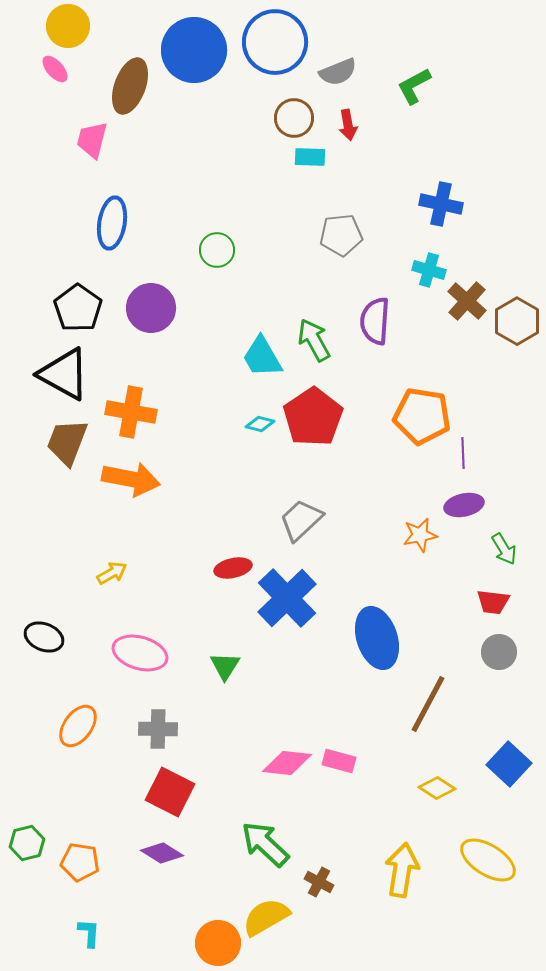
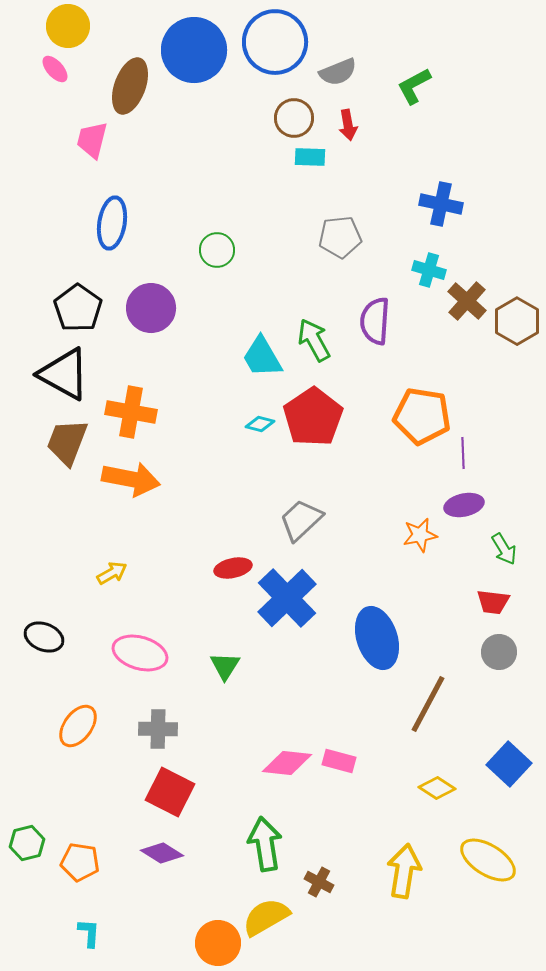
gray pentagon at (341, 235): moved 1 px left, 2 px down
green arrow at (265, 844): rotated 38 degrees clockwise
yellow arrow at (402, 870): moved 2 px right, 1 px down
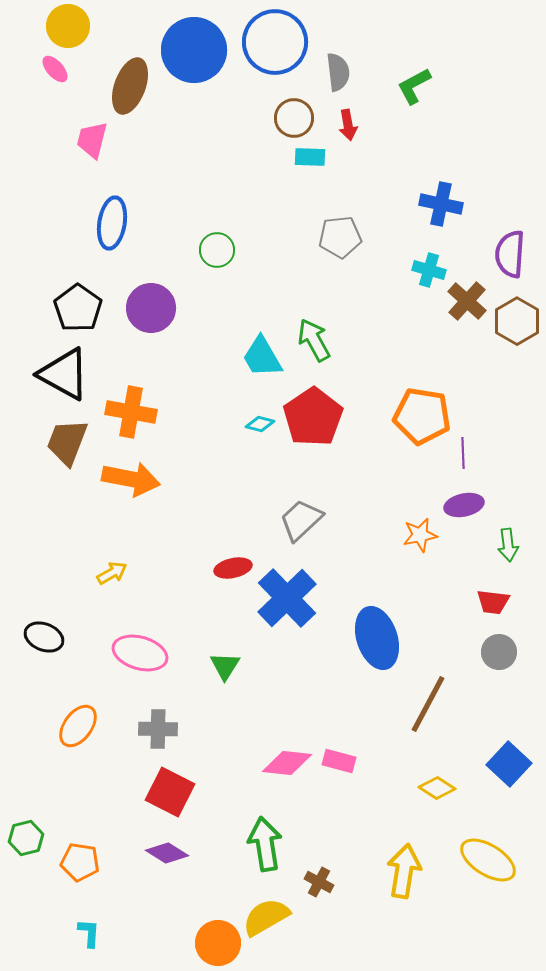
gray semicircle at (338, 72): rotated 75 degrees counterclockwise
purple semicircle at (375, 321): moved 135 px right, 67 px up
green arrow at (504, 549): moved 4 px right, 4 px up; rotated 24 degrees clockwise
green hexagon at (27, 843): moved 1 px left, 5 px up
purple diamond at (162, 853): moved 5 px right
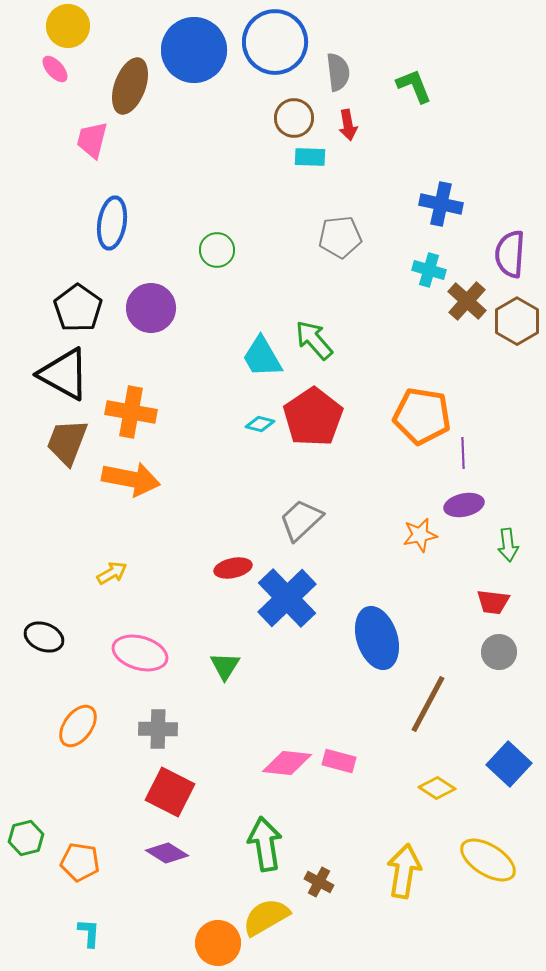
green L-shape at (414, 86): rotated 96 degrees clockwise
green arrow at (314, 340): rotated 12 degrees counterclockwise
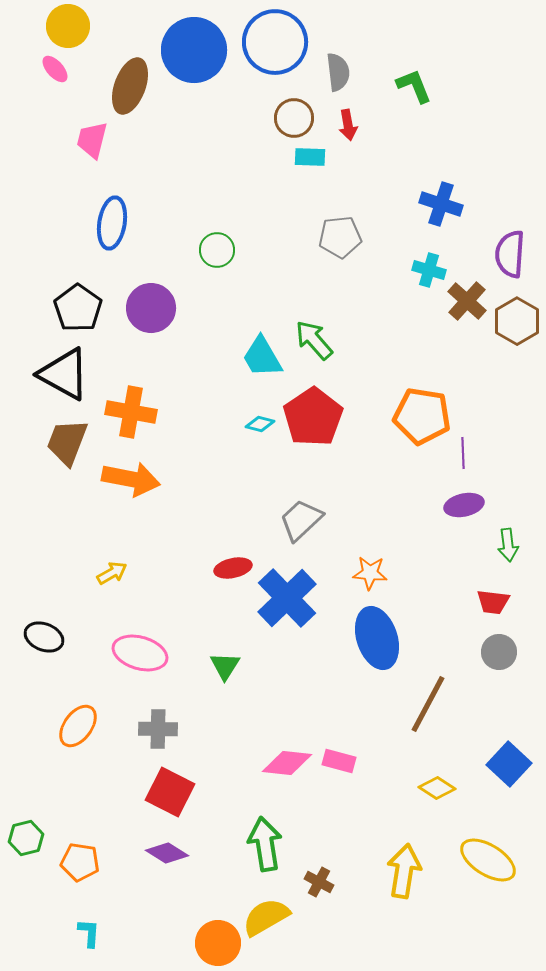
blue cross at (441, 204): rotated 6 degrees clockwise
orange star at (420, 535): moved 50 px left, 38 px down; rotated 16 degrees clockwise
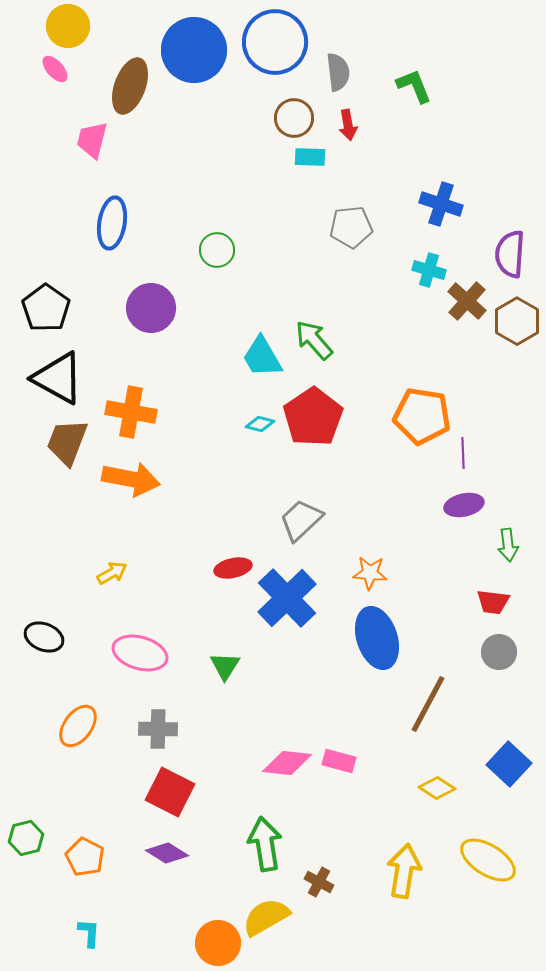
gray pentagon at (340, 237): moved 11 px right, 10 px up
black pentagon at (78, 308): moved 32 px left
black triangle at (64, 374): moved 6 px left, 4 px down
orange pentagon at (80, 862): moved 5 px right, 5 px up; rotated 18 degrees clockwise
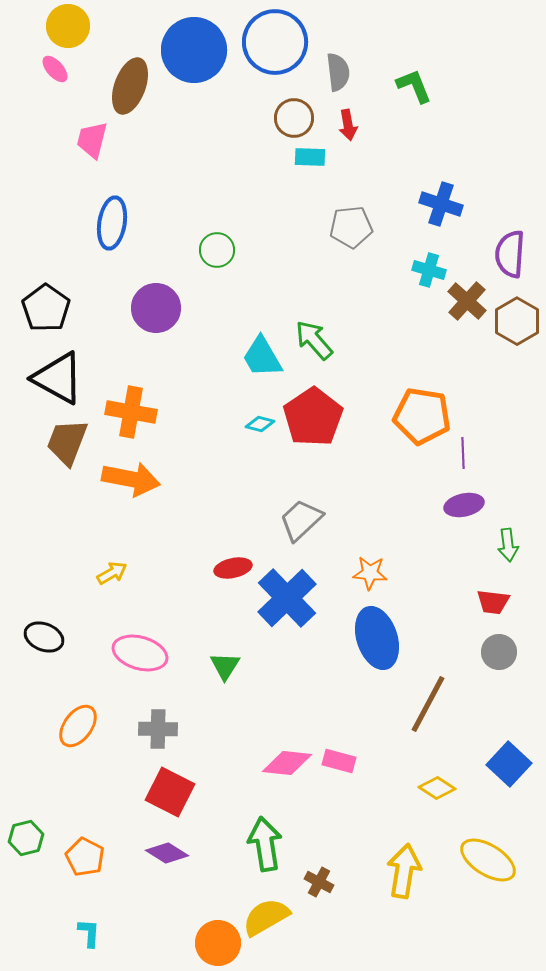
purple circle at (151, 308): moved 5 px right
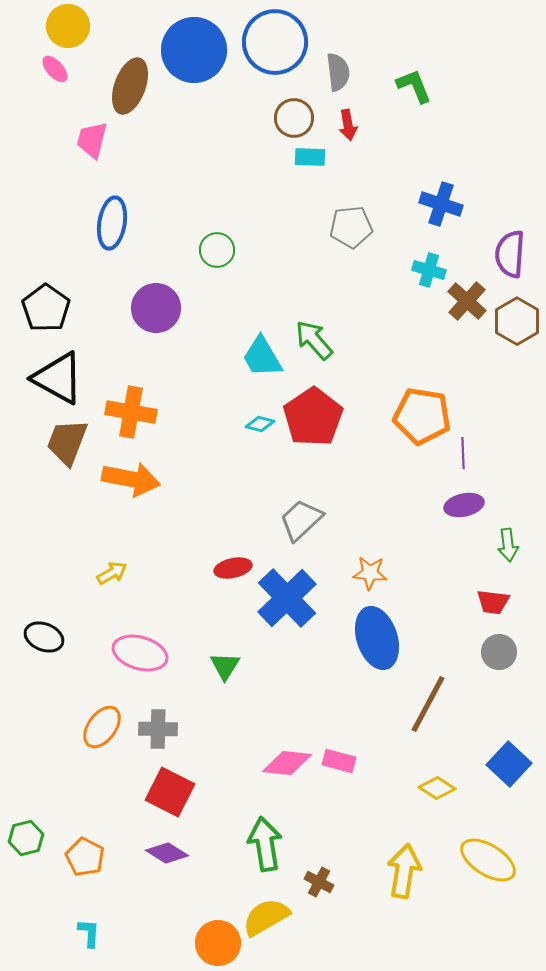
orange ellipse at (78, 726): moved 24 px right, 1 px down
